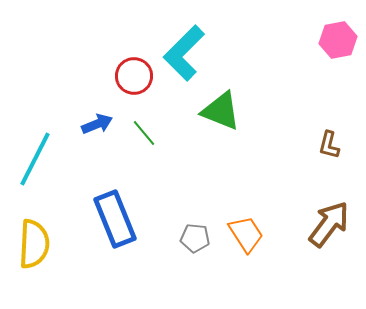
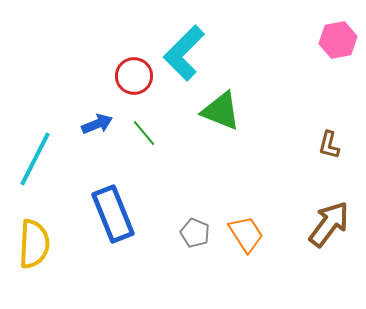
blue rectangle: moved 2 px left, 5 px up
gray pentagon: moved 5 px up; rotated 16 degrees clockwise
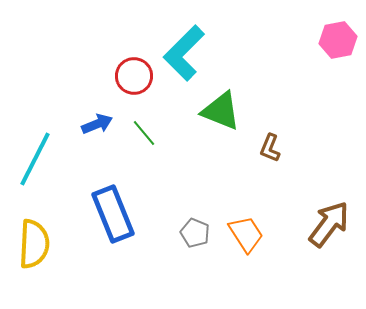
brown L-shape: moved 59 px left, 3 px down; rotated 8 degrees clockwise
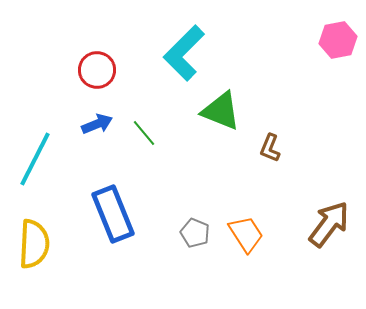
red circle: moved 37 px left, 6 px up
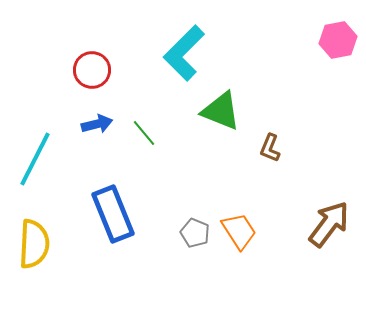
red circle: moved 5 px left
blue arrow: rotated 8 degrees clockwise
orange trapezoid: moved 7 px left, 3 px up
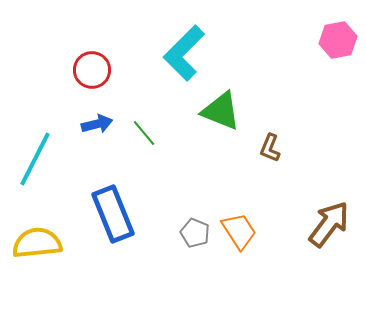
yellow semicircle: moved 3 px right, 1 px up; rotated 99 degrees counterclockwise
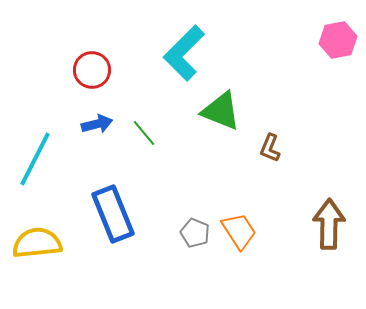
brown arrow: rotated 36 degrees counterclockwise
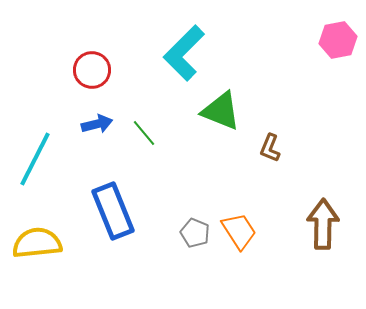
blue rectangle: moved 3 px up
brown arrow: moved 6 px left
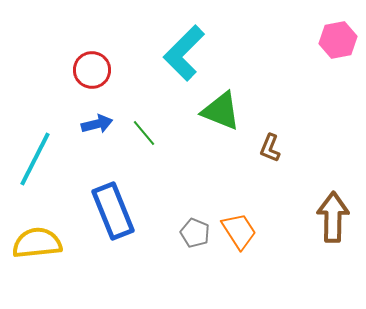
brown arrow: moved 10 px right, 7 px up
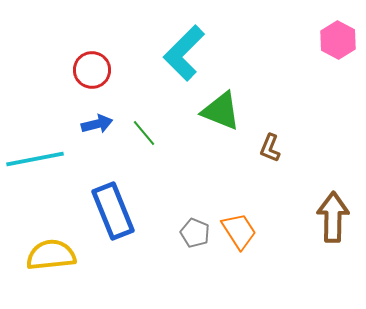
pink hexagon: rotated 21 degrees counterclockwise
cyan line: rotated 52 degrees clockwise
yellow semicircle: moved 14 px right, 12 px down
